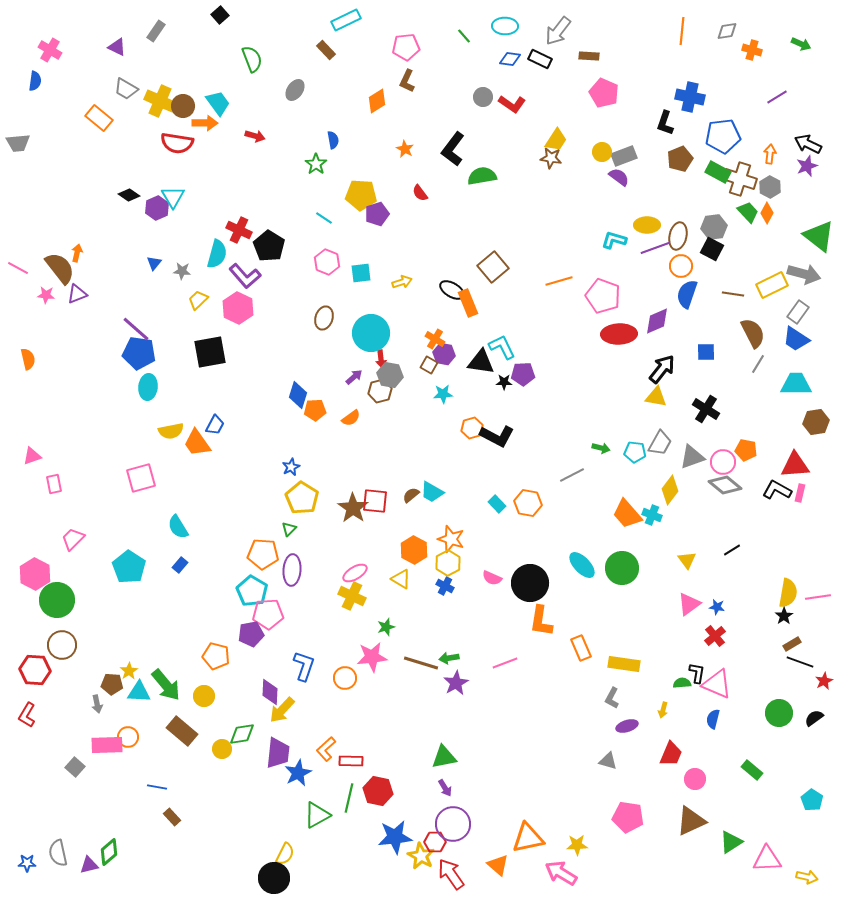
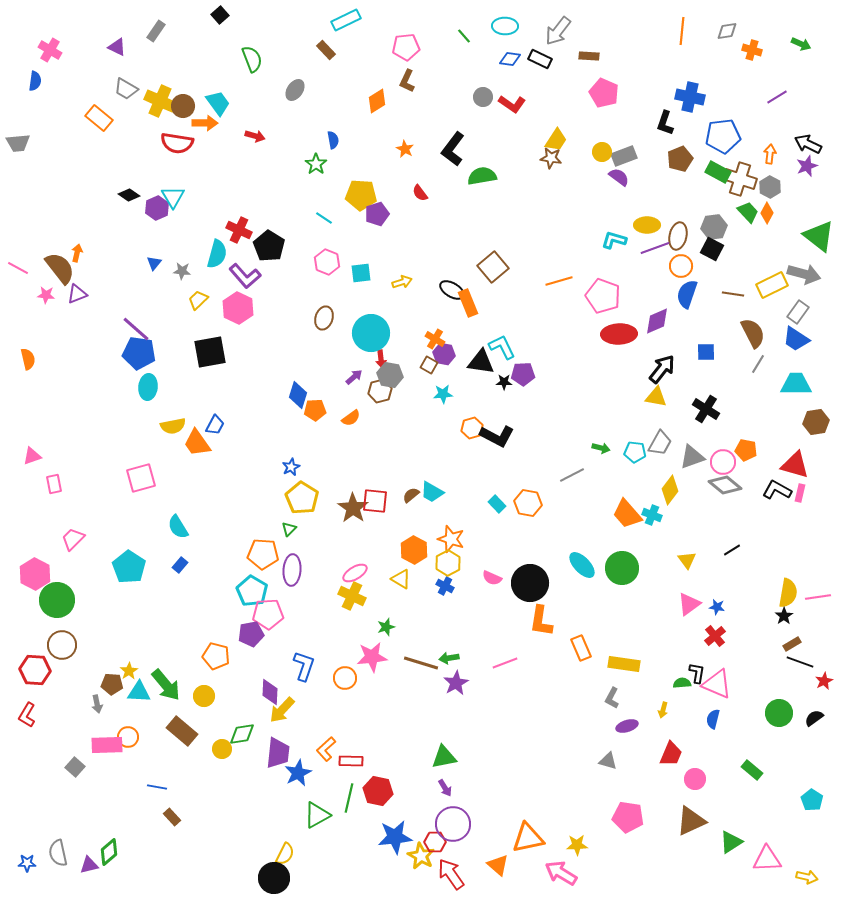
yellow semicircle at (171, 431): moved 2 px right, 5 px up
red triangle at (795, 465): rotated 20 degrees clockwise
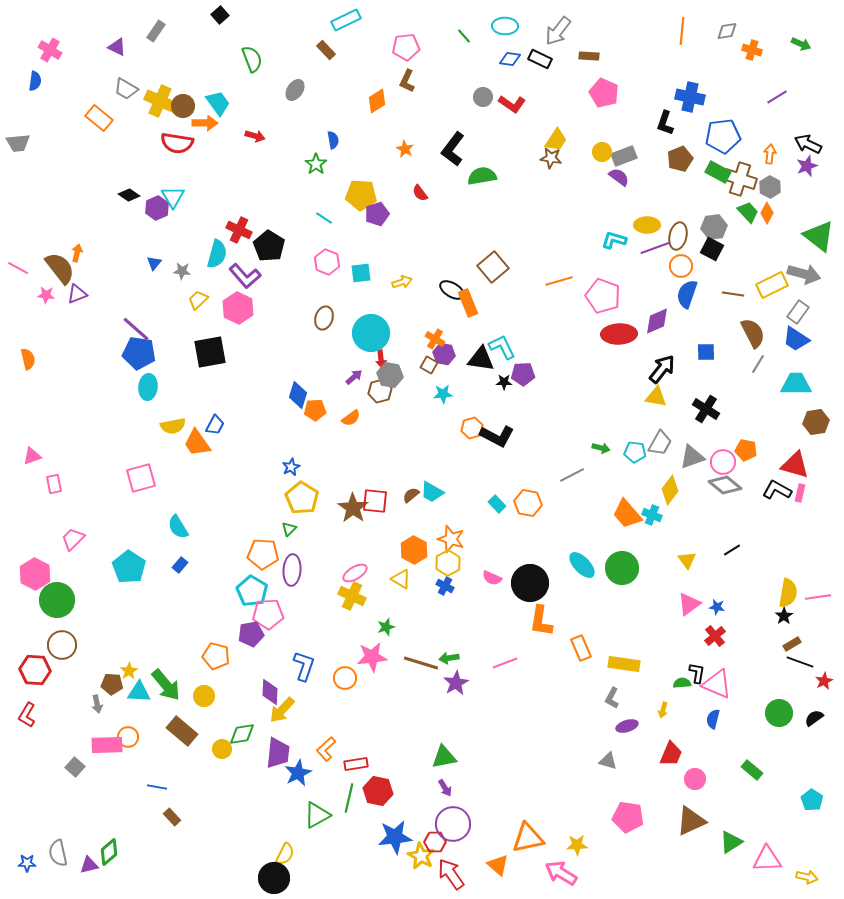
black triangle at (481, 362): moved 3 px up
red rectangle at (351, 761): moved 5 px right, 3 px down; rotated 10 degrees counterclockwise
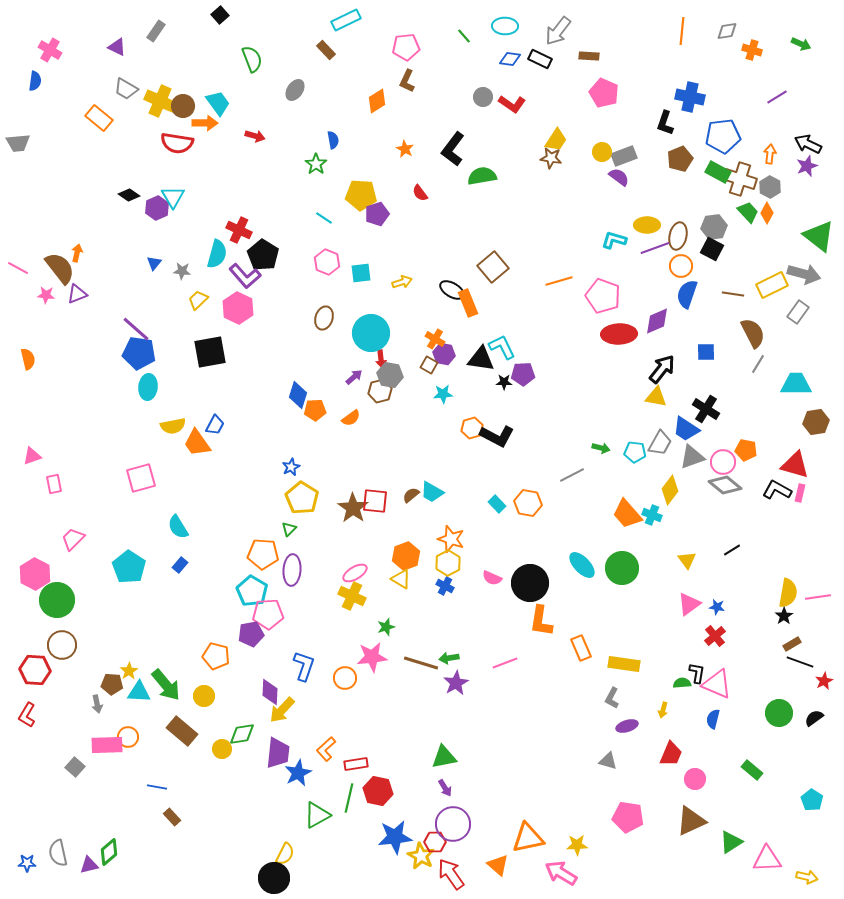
black pentagon at (269, 246): moved 6 px left, 9 px down
blue trapezoid at (796, 339): moved 110 px left, 90 px down
orange hexagon at (414, 550): moved 8 px left, 6 px down; rotated 12 degrees clockwise
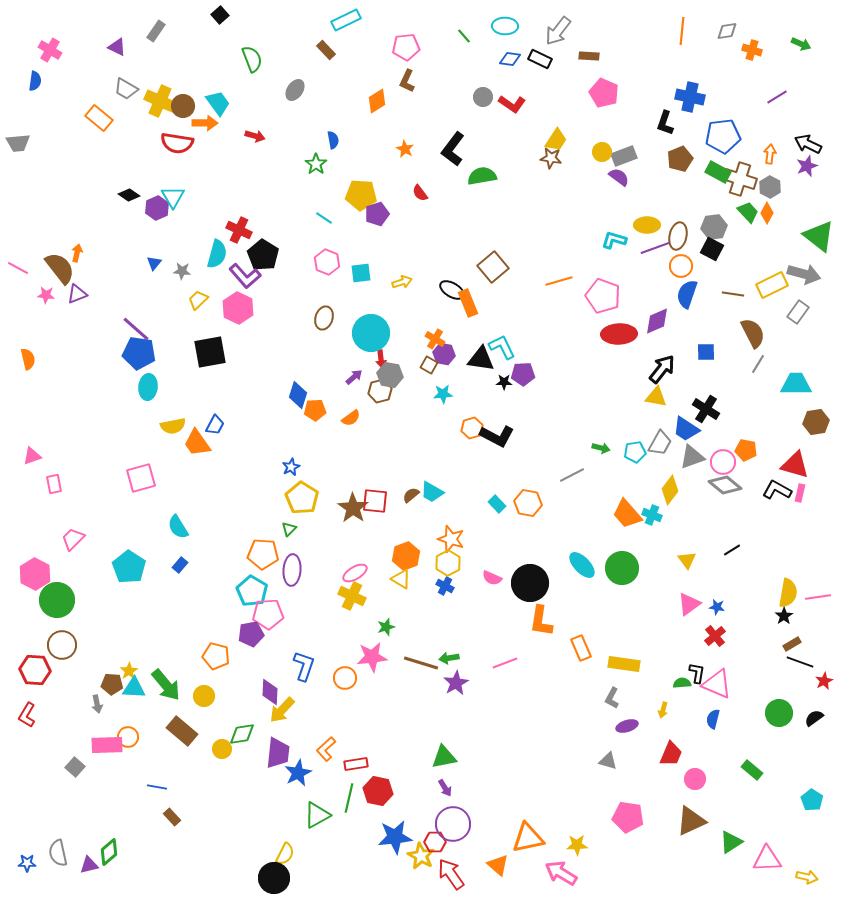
cyan pentagon at (635, 452): rotated 15 degrees counterclockwise
cyan triangle at (139, 692): moved 5 px left, 4 px up
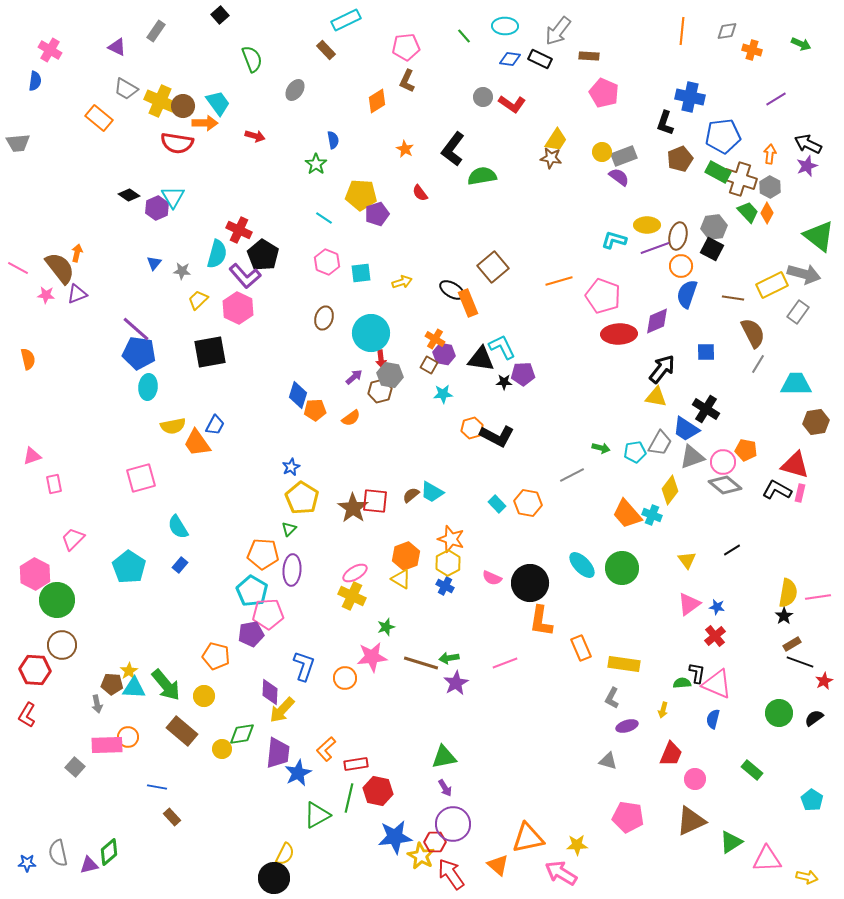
purple line at (777, 97): moved 1 px left, 2 px down
brown line at (733, 294): moved 4 px down
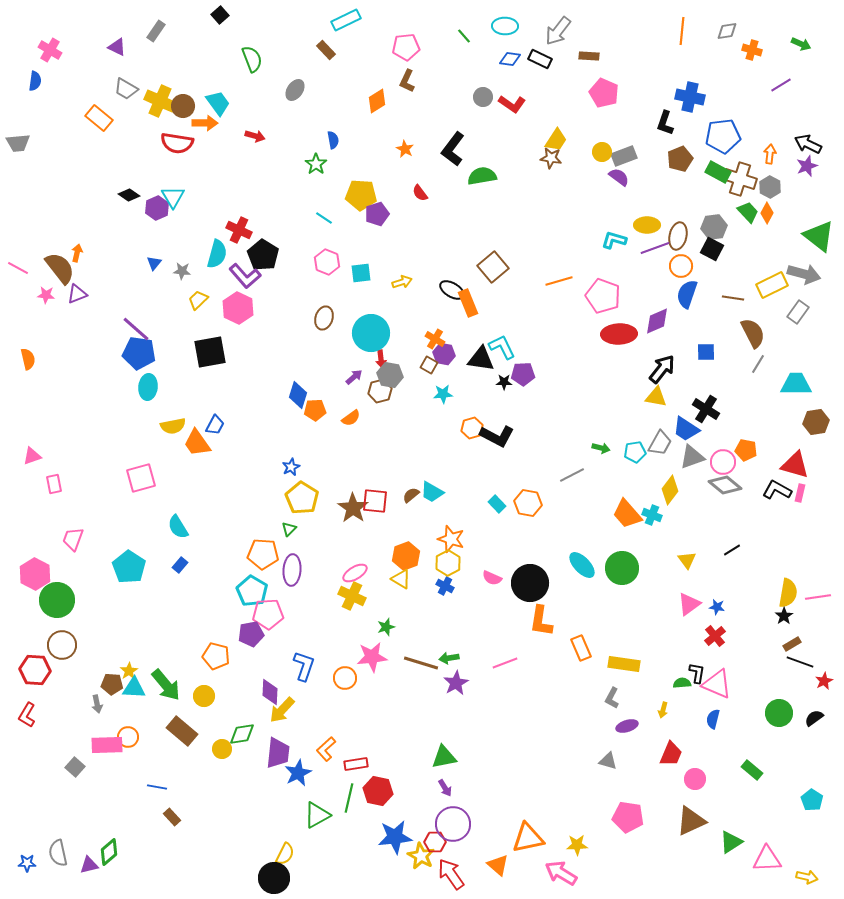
purple line at (776, 99): moved 5 px right, 14 px up
pink trapezoid at (73, 539): rotated 25 degrees counterclockwise
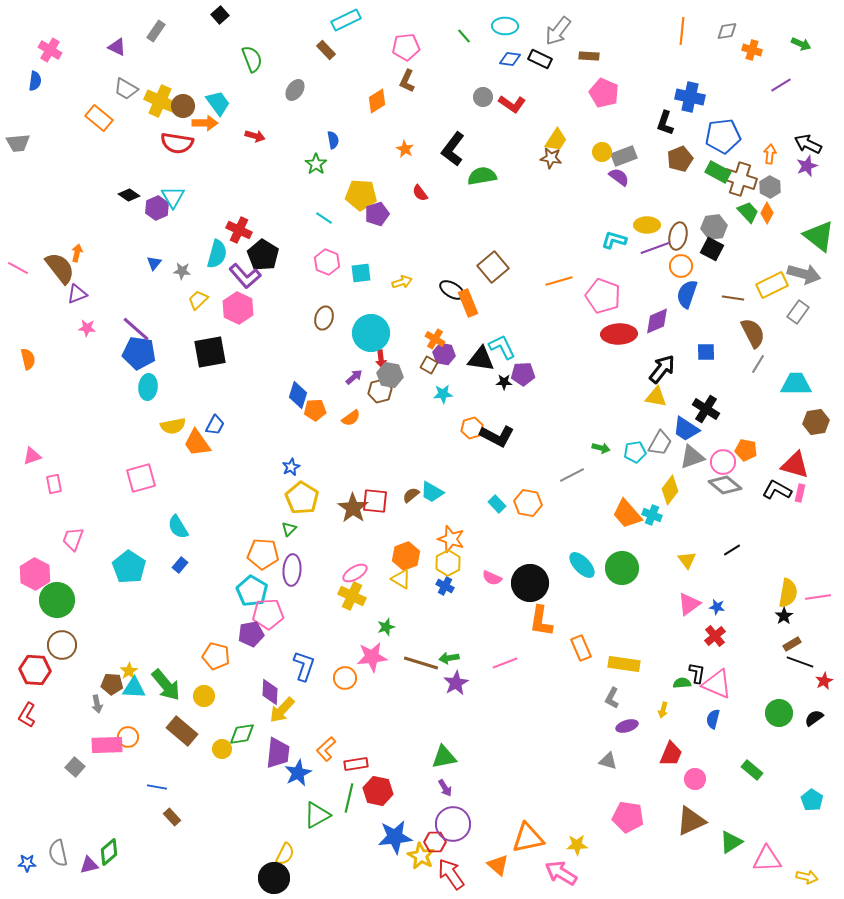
pink star at (46, 295): moved 41 px right, 33 px down
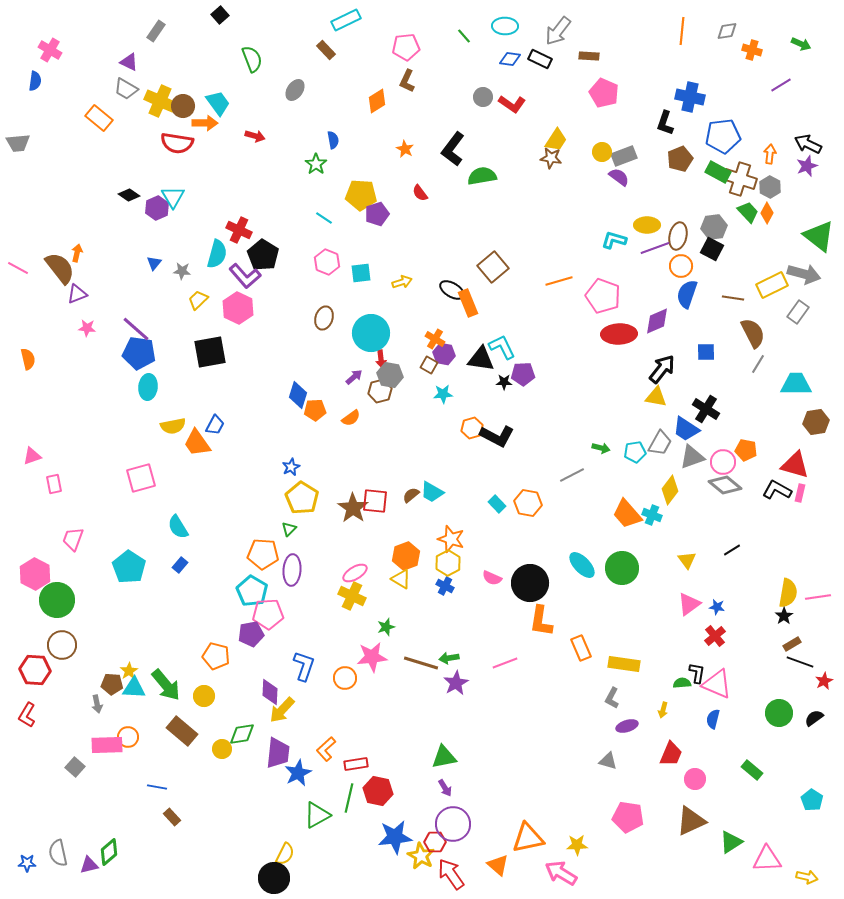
purple triangle at (117, 47): moved 12 px right, 15 px down
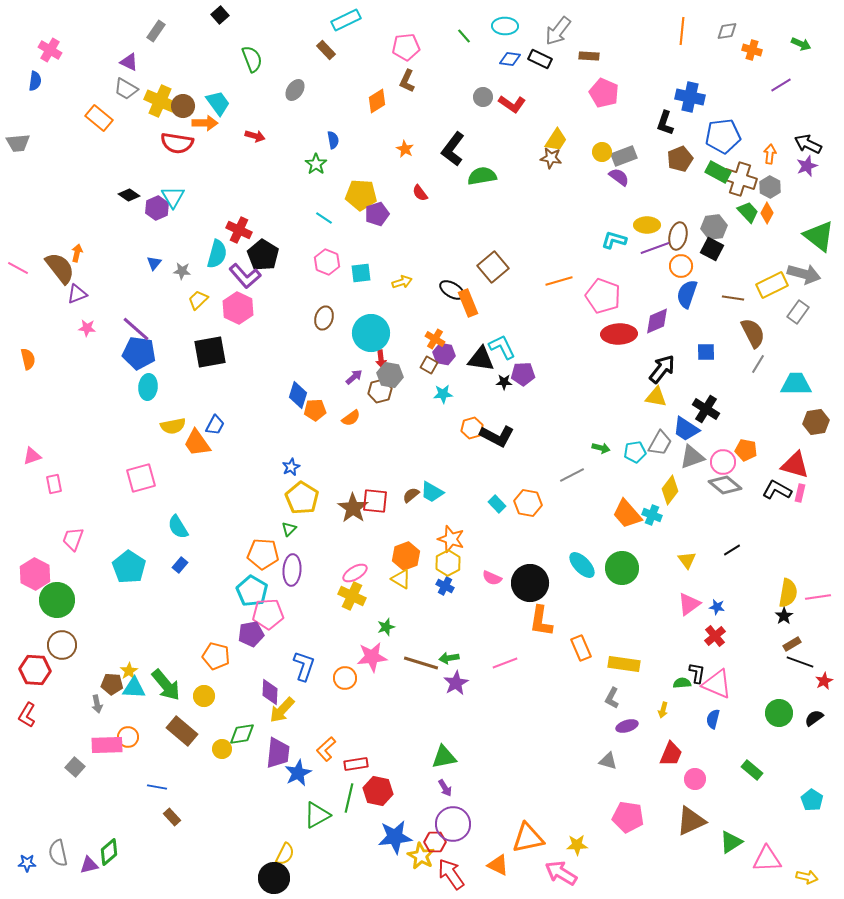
orange triangle at (498, 865): rotated 15 degrees counterclockwise
